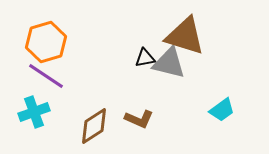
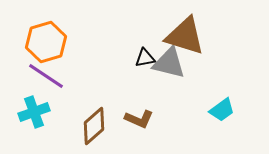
brown diamond: rotated 9 degrees counterclockwise
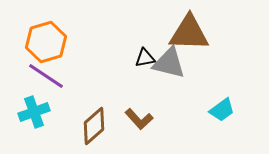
brown triangle: moved 4 px right, 3 px up; rotated 15 degrees counterclockwise
brown L-shape: rotated 24 degrees clockwise
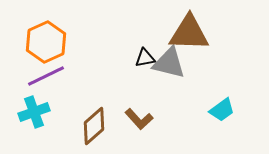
orange hexagon: rotated 9 degrees counterclockwise
purple line: rotated 60 degrees counterclockwise
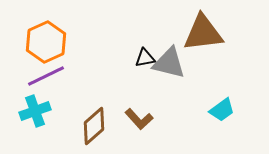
brown triangle: moved 14 px right; rotated 9 degrees counterclockwise
cyan cross: moved 1 px right, 1 px up
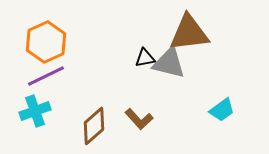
brown triangle: moved 14 px left
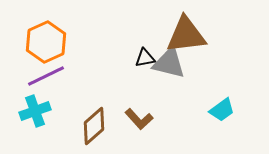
brown triangle: moved 3 px left, 2 px down
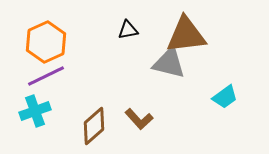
black triangle: moved 17 px left, 28 px up
cyan trapezoid: moved 3 px right, 13 px up
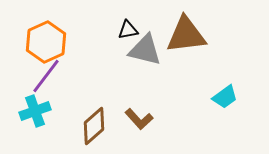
gray triangle: moved 24 px left, 13 px up
purple line: rotated 27 degrees counterclockwise
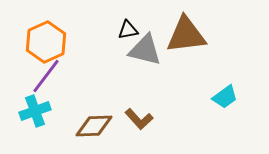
brown diamond: rotated 39 degrees clockwise
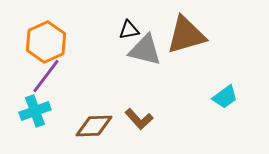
black triangle: moved 1 px right
brown triangle: rotated 9 degrees counterclockwise
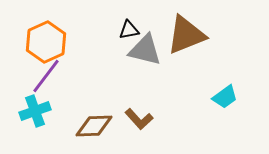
brown triangle: rotated 6 degrees counterclockwise
